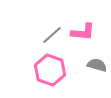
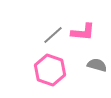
gray line: moved 1 px right
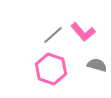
pink L-shape: rotated 45 degrees clockwise
pink hexagon: moved 1 px right, 1 px up
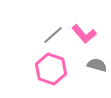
pink L-shape: moved 1 px right, 2 px down
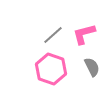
pink L-shape: rotated 115 degrees clockwise
gray semicircle: moved 5 px left, 2 px down; rotated 48 degrees clockwise
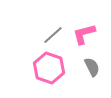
pink hexagon: moved 2 px left, 1 px up
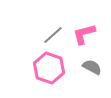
gray semicircle: rotated 36 degrees counterclockwise
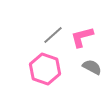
pink L-shape: moved 2 px left, 3 px down
pink hexagon: moved 4 px left, 1 px down
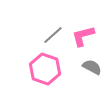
pink L-shape: moved 1 px right, 1 px up
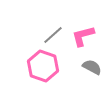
pink hexagon: moved 2 px left, 3 px up
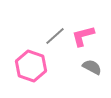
gray line: moved 2 px right, 1 px down
pink hexagon: moved 12 px left
